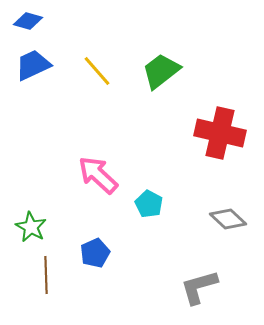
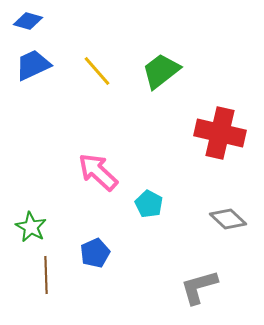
pink arrow: moved 3 px up
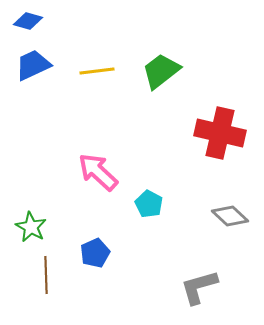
yellow line: rotated 56 degrees counterclockwise
gray diamond: moved 2 px right, 3 px up
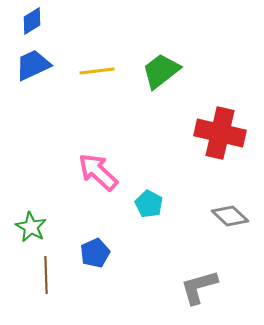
blue diamond: moved 4 px right; rotated 48 degrees counterclockwise
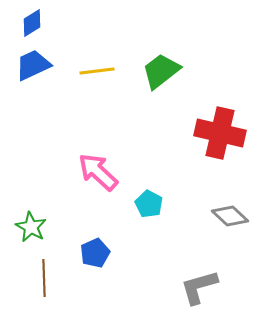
blue diamond: moved 2 px down
brown line: moved 2 px left, 3 px down
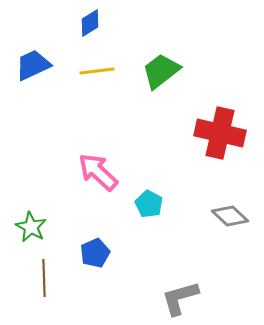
blue diamond: moved 58 px right
gray L-shape: moved 19 px left, 11 px down
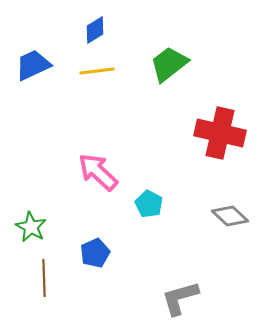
blue diamond: moved 5 px right, 7 px down
green trapezoid: moved 8 px right, 7 px up
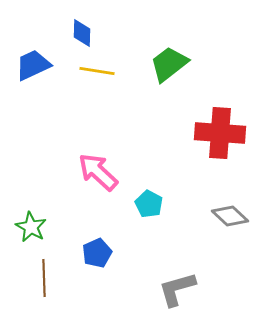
blue diamond: moved 13 px left, 3 px down; rotated 56 degrees counterclockwise
yellow line: rotated 16 degrees clockwise
red cross: rotated 9 degrees counterclockwise
blue pentagon: moved 2 px right
gray L-shape: moved 3 px left, 9 px up
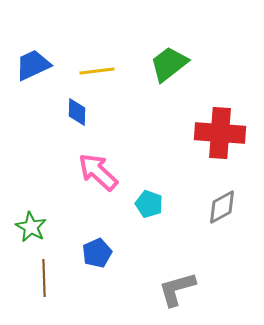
blue diamond: moved 5 px left, 79 px down
yellow line: rotated 16 degrees counterclockwise
cyan pentagon: rotated 8 degrees counterclockwise
gray diamond: moved 8 px left, 9 px up; rotated 72 degrees counterclockwise
